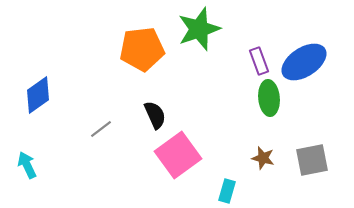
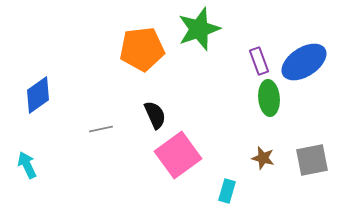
gray line: rotated 25 degrees clockwise
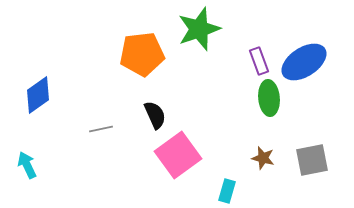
orange pentagon: moved 5 px down
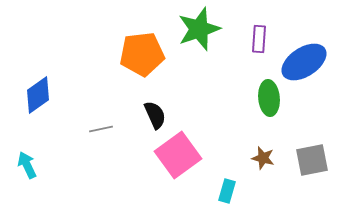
purple rectangle: moved 22 px up; rotated 24 degrees clockwise
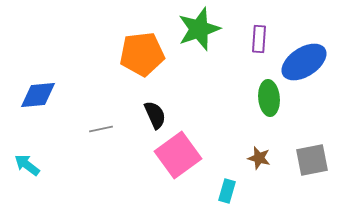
blue diamond: rotated 30 degrees clockwise
brown star: moved 4 px left
cyan arrow: rotated 28 degrees counterclockwise
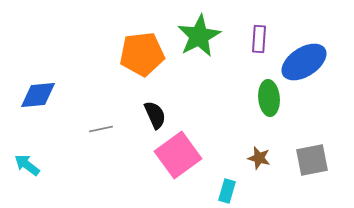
green star: moved 7 px down; rotated 9 degrees counterclockwise
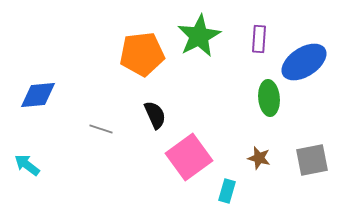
gray line: rotated 30 degrees clockwise
pink square: moved 11 px right, 2 px down
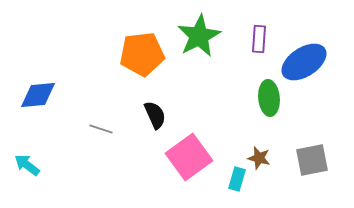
cyan rectangle: moved 10 px right, 12 px up
